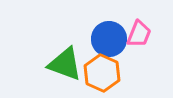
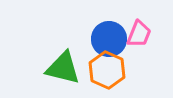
green triangle: moved 2 px left, 4 px down; rotated 6 degrees counterclockwise
orange hexagon: moved 5 px right, 3 px up
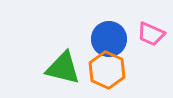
pink trapezoid: moved 12 px right; rotated 92 degrees clockwise
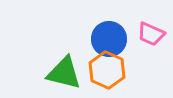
green triangle: moved 1 px right, 5 px down
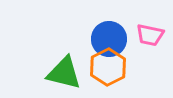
pink trapezoid: moved 1 px left, 1 px down; rotated 12 degrees counterclockwise
orange hexagon: moved 1 px right, 3 px up; rotated 9 degrees clockwise
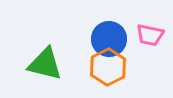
green triangle: moved 19 px left, 9 px up
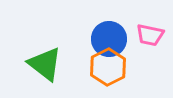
green triangle: rotated 24 degrees clockwise
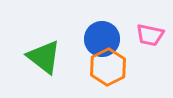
blue circle: moved 7 px left
green triangle: moved 1 px left, 7 px up
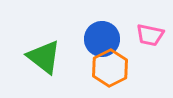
orange hexagon: moved 2 px right, 1 px down
